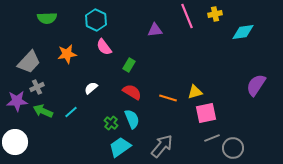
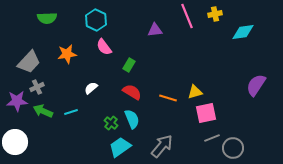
cyan line: rotated 24 degrees clockwise
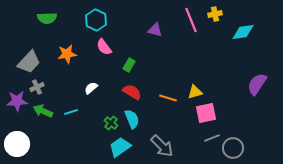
pink line: moved 4 px right, 4 px down
purple triangle: rotated 21 degrees clockwise
purple semicircle: moved 1 px right, 1 px up
white circle: moved 2 px right, 2 px down
gray arrow: rotated 95 degrees clockwise
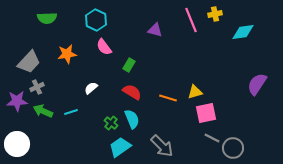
gray line: rotated 49 degrees clockwise
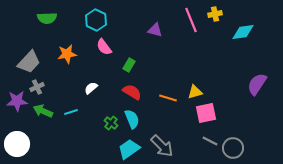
gray line: moved 2 px left, 3 px down
cyan trapezoid: moved 9 px right, 2 px down
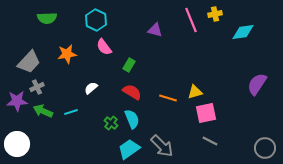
gray circle: moved 32 px right
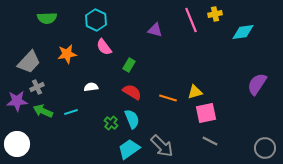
white semicircle: moved 1 px up; rotated 32 degrees clockwise
